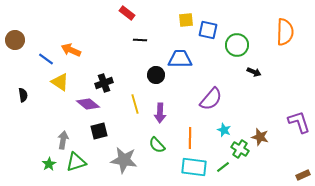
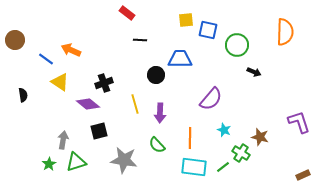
green cross: moved 1 px right, 4 px down
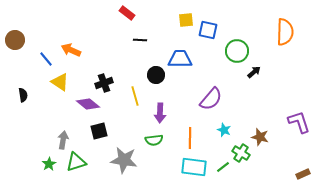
green circle: moved 6 px down
blue line: rotated 14 degrees clockwise
black arrow: rotated 64 degrees counterclockwise
yellow line: moved 8 px up
green semicircle: moved 3 px left, 5 px up; rotated 54 degrees counterclockwise
brown rectangle: moved 1 px up
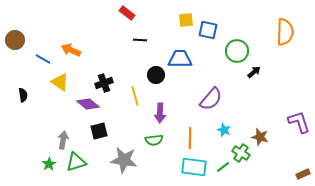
blue line: moved 3 px left; rotated 21 degrees counterclockwise
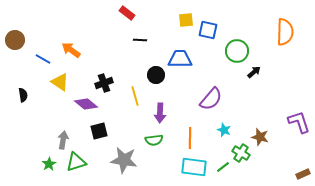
orange arrow: rotated 12 degrees clockwise
purple diamond: moved 2 px left
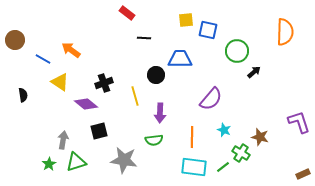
black line: moved 4 px right, 2 px up
orange line: moved 2 px right, 1 px up
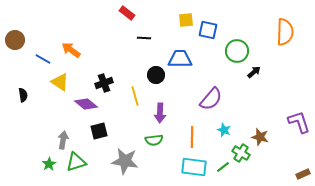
gray star: moved 1 px right, 1 px down
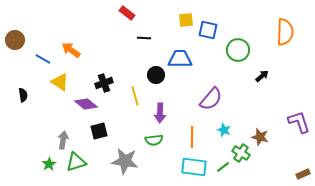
green circle: moved 1 px right, 1 px up
black arrow: moved 8 px right, 4 px down
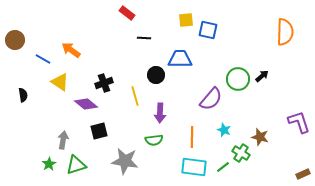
green circle: moved 29 px down
green triangle: moved 3 px down
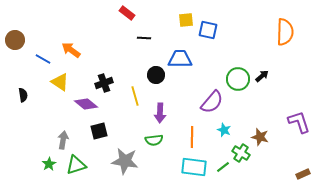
purple semicircle: moved 1 px right, 3 px down
